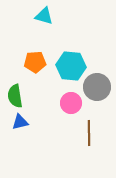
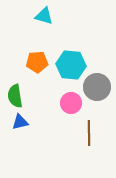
orange pentagon: moved 2 px right
cyan hexagon: moved 1 px up
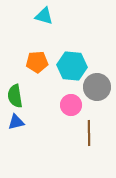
cyan hexagon: moved 1 px right, 1 px down
pink circle: moved 2 px down
blue triangle: moved 4 px left
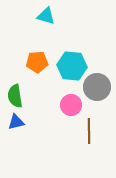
cyan triangle: moved 2 px right
brown line: moved 2 px up
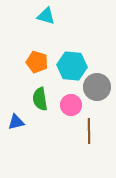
orange pentagon: rotated 20 degrees clockwise
green semicircle: moved 25 px right, 3 px down
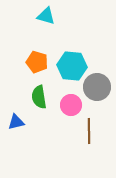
green semicircle: moved 1 px left, 2 px up
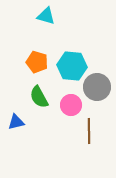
green semicircle: rotated 20 degrees counterclockwise
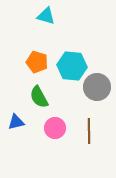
pink circle: moved 16 px left, 23 px down
